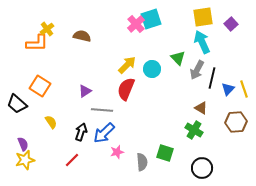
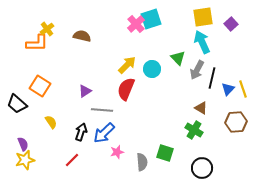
yellow line: moved 1 px left
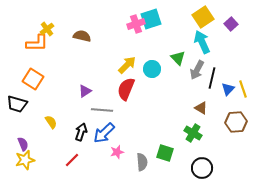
yellow square: rotated 25 degrees counterclockwise
pink cross: rotated 24 degrees clockwise
orange square: moved 7 px left, 7 px up
black trapezoid: rotated 25 degrees counterclockwise
green cross: moved 1 px left, 3 px down
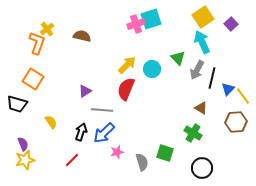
orange L-shape: rotated 70 degrees counterclockwise
yellow line: moved 7 px down; rotated 18 degrees counterclockwise
gray semicircle: rotated 12 degrees counterclockwise
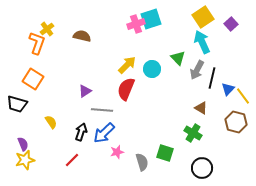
brown hexagon: rotated 20 degrees clockwise
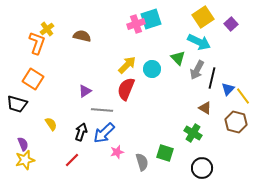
cyan arrow: moved 3 px left; rotated 140 degrees clockwise
brown triangle: moved 4 px right
yellow semicircle: moved 2 px down
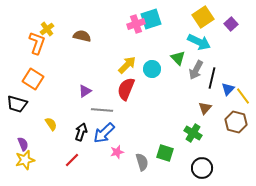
gray arrow: moved 1 px left
brown triangle: rotated 40 degrees clockwise
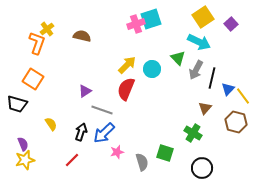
gray line: rotated 15 degrees clockwise
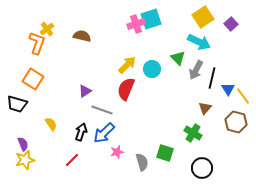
blue triangle: rotated 16 degrees counterclockwise
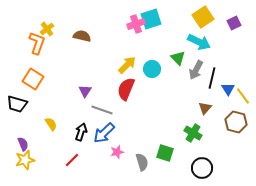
purple square: moved 3 px right, 1 px up; rotated 16 degrees clockwise
purple triangle: rotated 24 degrees counterclockwise
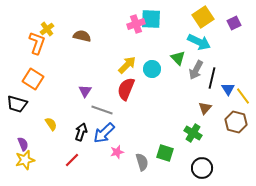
cyan square: rotated 20 degrees clockwise
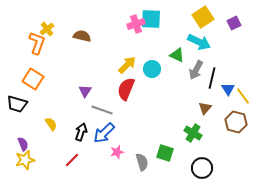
green triangle: moved 1 px left, 3 px up; rotated 21 degrees counterclockwise
